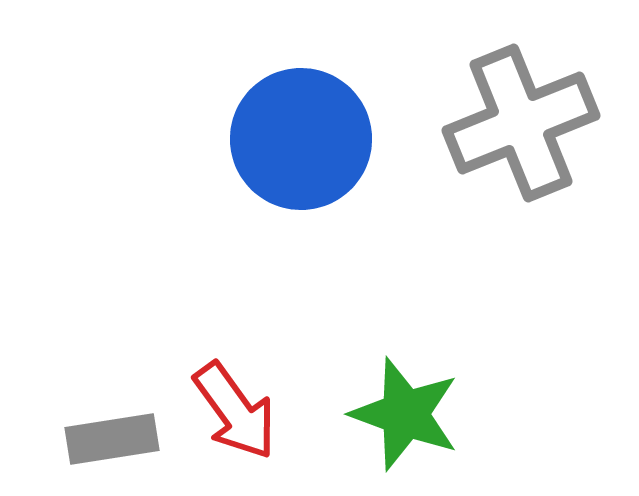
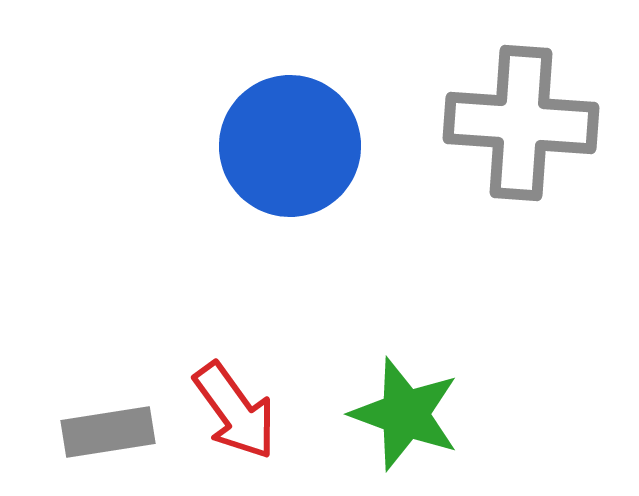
gray cross: rotated 26 degrees clockwise
blue circle: moved 11 px left, 7 px down
gray rectangle: moved 4 px left, 7 px up
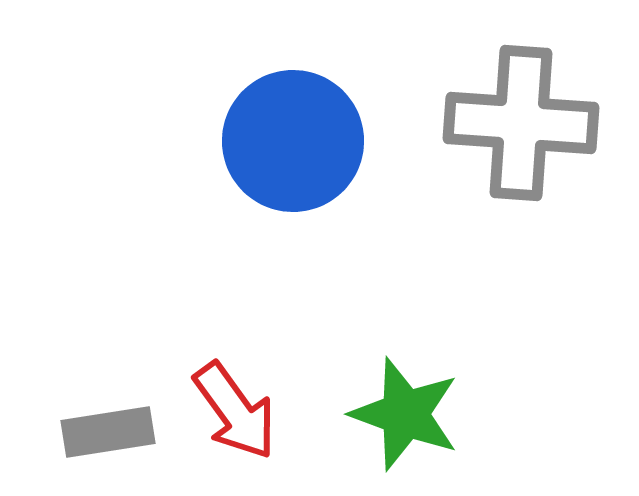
blue circle: moved 3 px right, 5 px up
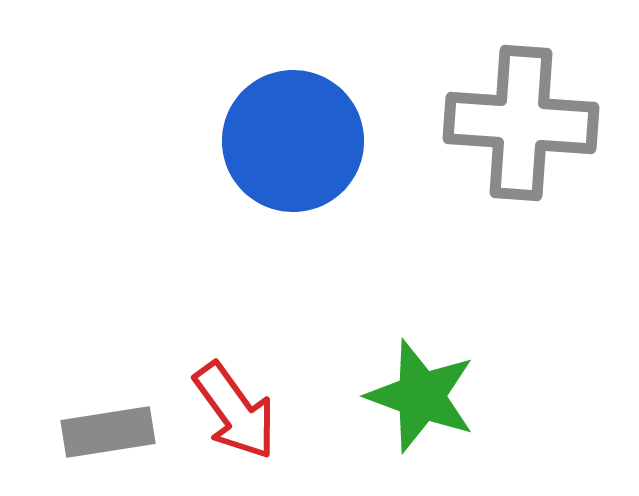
green star: moved 16 px right, 18 px up
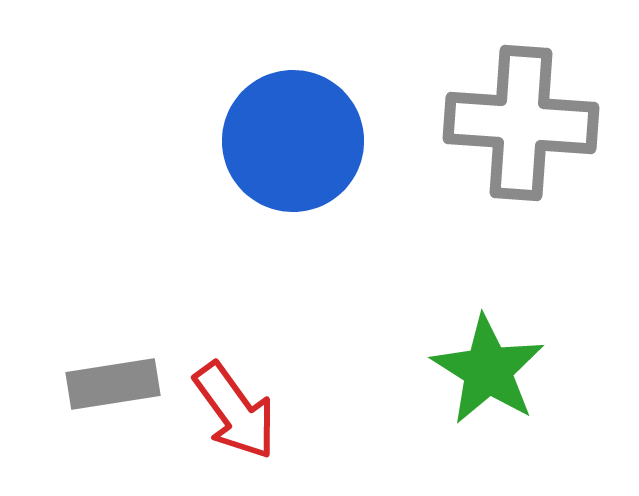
green star: moved 67 px right, 26 px up; rotated 12 degrees clockwise
gray rectangle: moved 5 px right, 48 px up
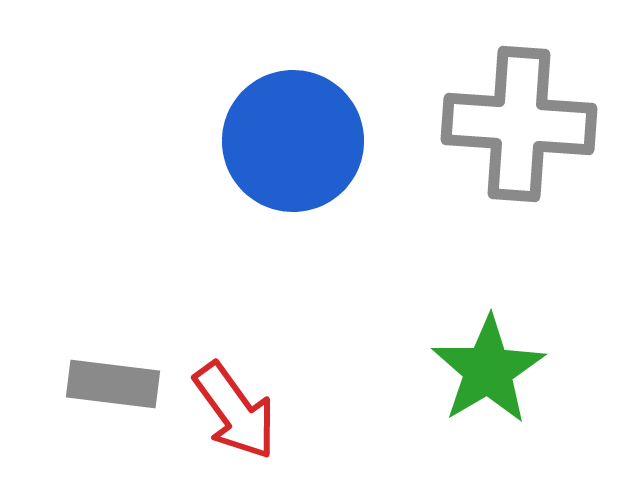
gray cross: moved 2 px left, 1 px down
green star: rotated 9 degrees clockwise
gray rectangle: rotated 16 degrees clockwise
